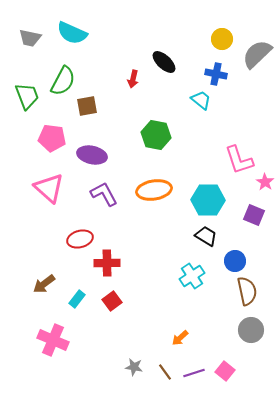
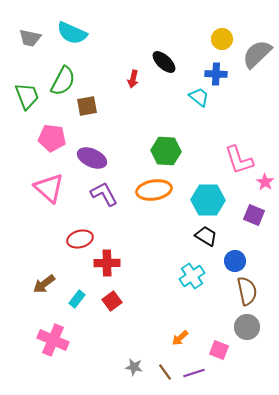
blue cross: rotated 10 degrees counterclockwise
cyan trapezoid: moved 2 px left, 3 px up
green hexagon: moved 10 px right, 16 px down; rotated 8 degrees counterclockwise
purple ellipse: moved 3 px down; rotated 12 degrees clockwise
gray circle: moved 4 px left, 3 px up
pink square: moved 6 px left, 21 px up; rotated 18 degrees counterclockwise
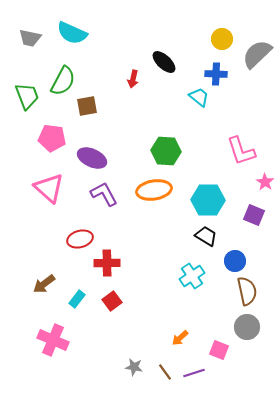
pink L-shape: moved 2 px right, 9 px up
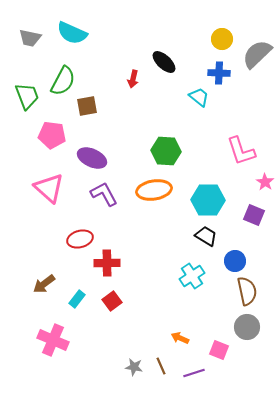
blue cross: moved 3 px right, 1 px up
pink pentagon: moved 3 px up
orange arrow: rotated 66 degrees clockwise
brown line: moved 4 px left, 6 px up; rotated 12 degrees clockwise
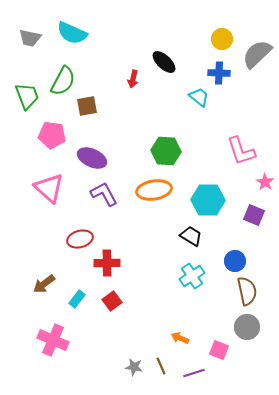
black trapezoid: moved 15 px left
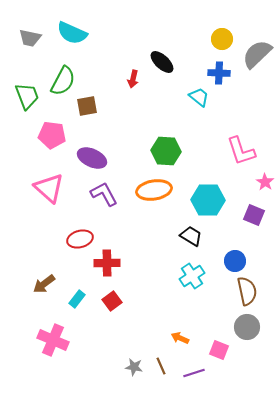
black ellipse: moved 2 px left
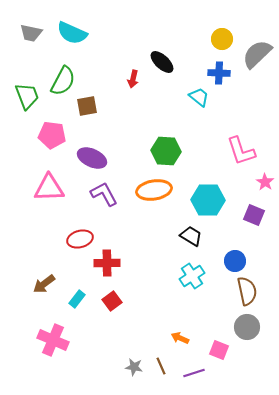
gray trapezoid: moved 1 px right, 5 px up
pink triangle: rotated 44 degrees counterclockwise
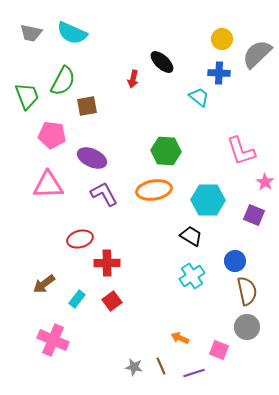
pink triangle: moved 1 px left, 3 px up
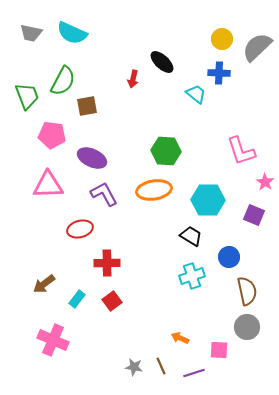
gray semicircle: moved 7 px up
cyan trapezoid: moved 3 px left, 3 px up
red ellipse: moved 10 px up
blue circle: moved 6 px left, 4 px up
cyan cross: rotated 15 degrees clockwise
pink square: rotated 18 degrees counterclockwise
